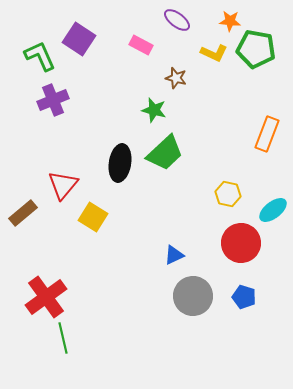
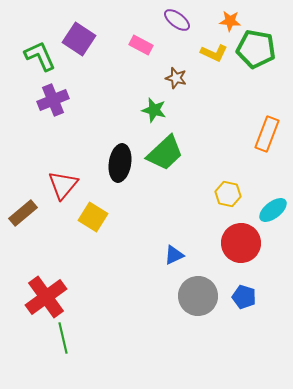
gray circle: moved 5 px right
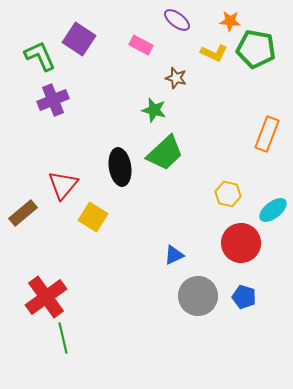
black ellipse: moved 4 px down; rotated 18 degrees counterclockwise
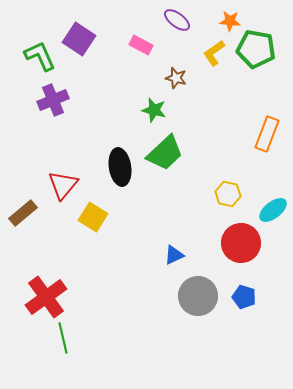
yellow L-shape: rotated 120 degrees clockwise
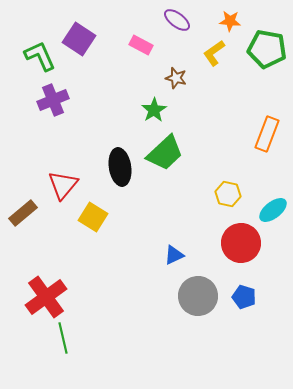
green pentagon: moved 11 px right
green star: rotated 25 degrees clockwise
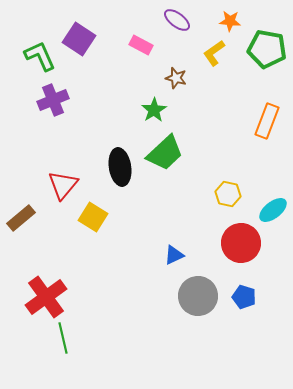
orange rectangle: moved 13 px up
brown rectangle: moved 2 px left, 5 px down
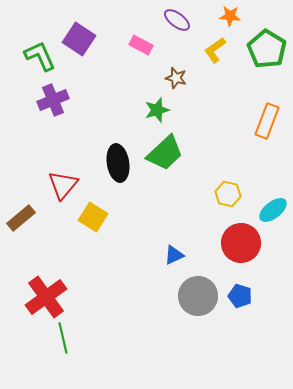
orange star: moved 5 px up
green pentagon: rotated 21 degrees clockwise
yellow L-shape: moved 1 px right, 3 px up
green star: moved 3 px right; rotated 15 degrees clockwise
black ellipse: moved 2 px left, 4 px up
blue pentagon: moved 4 px left, 1 px up
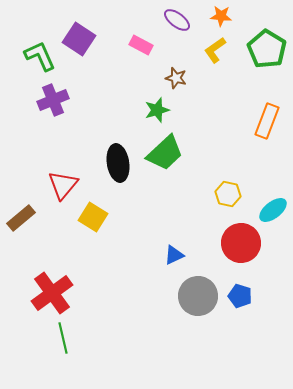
orange star: moved 9 px left
red cross: moved 6 px right, 4 px up
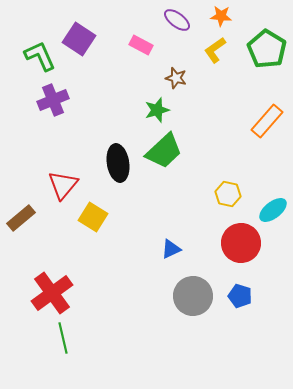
orange rectangle: rotated 20 degrees clockwise
green trapezoid: moved 1 px left, 2 px up
blue triangle: moved 3 px left, 6 px up
gray circle: moved 5 px left
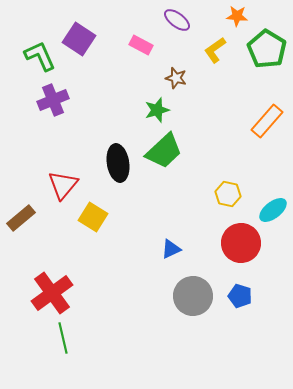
orange star: moved 16 px right
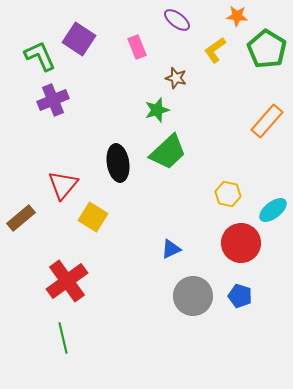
pink rectangle: moved 4 px left, 2 px down; rotated 40 degrees clockwise
green trapezoid: moved 4 px right, 1 px down
red cross: moved 15 px right, 12 px up
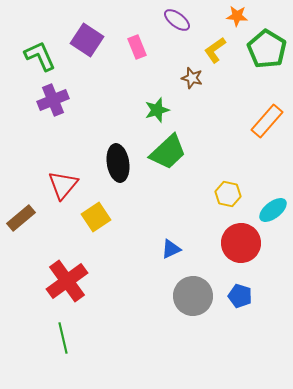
purple square: moved 8 px right, 1 px down
brown star: moved 16 px right
yellow square: moved 3 px right; rotated 24 degrees clockwise
